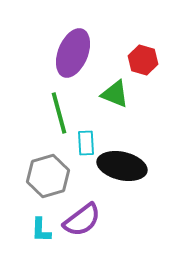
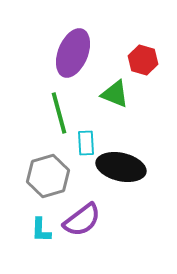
black ellipse: moved 1 px left, 1 px down
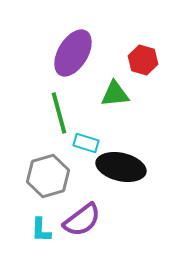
purple ellipse: rotated 9 degrees clockwise
green triangle: rotated 28 degrees counterclockwise
cyan rectangle: rotated 70 degrees counterclockwise
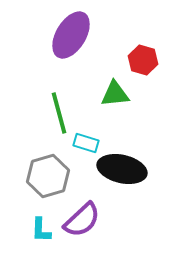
purple ellipse: moved 2 px left, 18 px up
black ellipse: moved 1 px right, 2 px down
purple semicircle: rotated 6 degrees counterclockwise
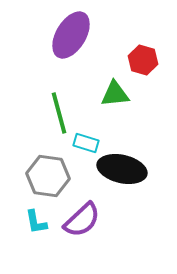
gray hexagon: rotated 24 degrees clockwise
cyan L-shape: moved 5 px left, 8 px up; rotated 12 degrees counterclockwise
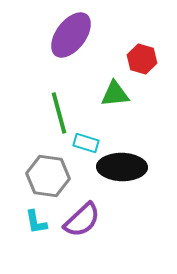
purple ellipse: rotated 6 degrees clockwise
red hexagon: moved 1 px left, 1 px up
black ellipse: moved 2 px up; rotated 12 degrees counterclockwise
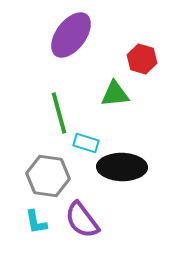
purple semicircle: rotated 96 degrees clockwise
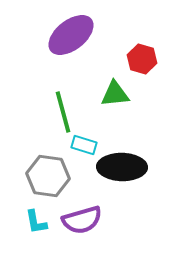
purple ellipse: rotated 15 degrees clockwise
green line: moved 4 px right, 1 px up
cyan rectangle: moved 2 px left, 2 px down
purple semicircle: rotated 69 degrees counterclockwise
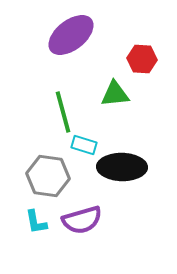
red hexagon: rotated 12 degrees counterclockwise
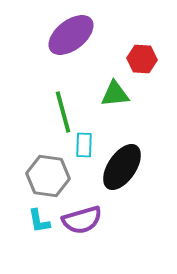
cyan rectangle: rotated 75 degrees clockwise
black ellipse: rotated 57 degrees counterclockwise
cyan L-shape: moved 3 px right, 1 px up
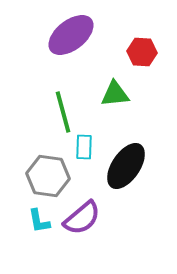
red hexagon: moved 7 px up
cyan rectangle: moved 2 px down
black ellipse: moved 4 px right, 1 px up
purple semicircle: moved 2 px up; rotated 24 degrees counterclockwise
